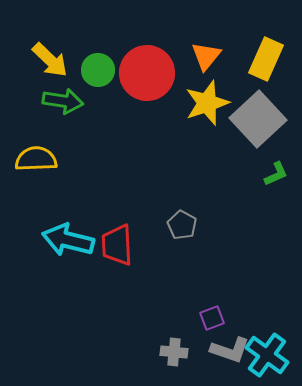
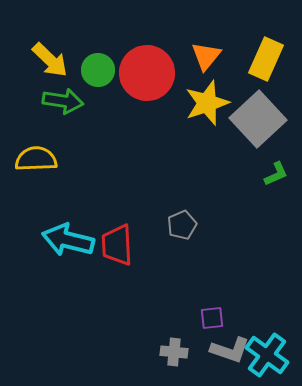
gray pentagon: rotated 20 degrees clockwise
purple square: rotated 15 degrees clockwise
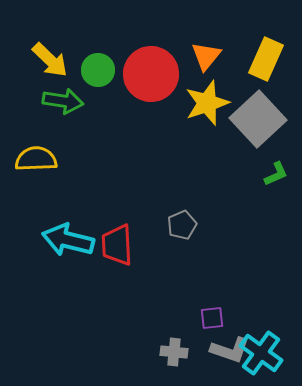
red circle: moved 4 px right, 1 px down
cyan cross: moved 6 px left, 2 px up
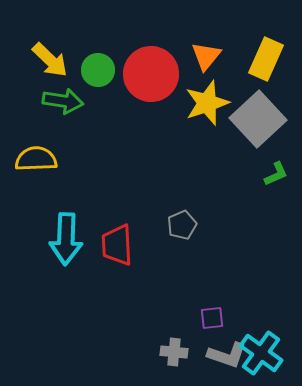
cyan arrow: moved 2 px left, 1 px up; rotated 102 degrees counterclockwise
gray L-shape: moved 3 px left, 5 px down
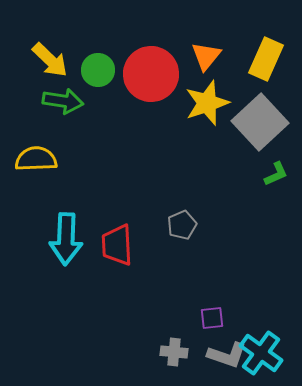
gray square: moved 2 px right, 3 px down
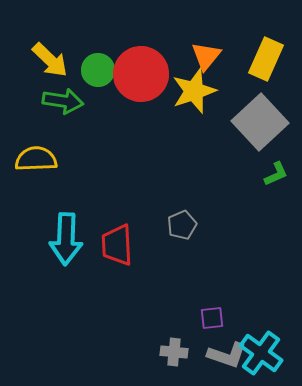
red circle: moved 10 px left
yellow star: moved 13 px left, 12 px up
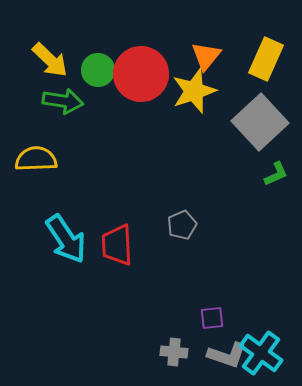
cyan arrow: rotated 36 degrees counterclockwise
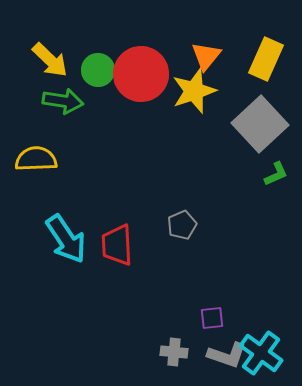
gray square: moved 2 px down
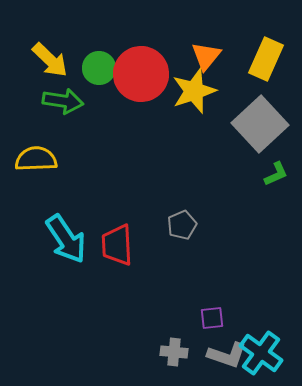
green circle: moved 1 px right, 2 px up
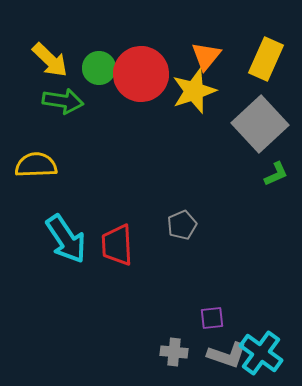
yellow semicircle: moved 6 px down
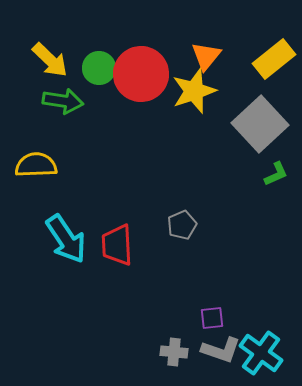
yellow rectangle: moved 8 px right; rotated 27 degrees clockwise
gray L-shape: moved 6 px left, 5 px up
